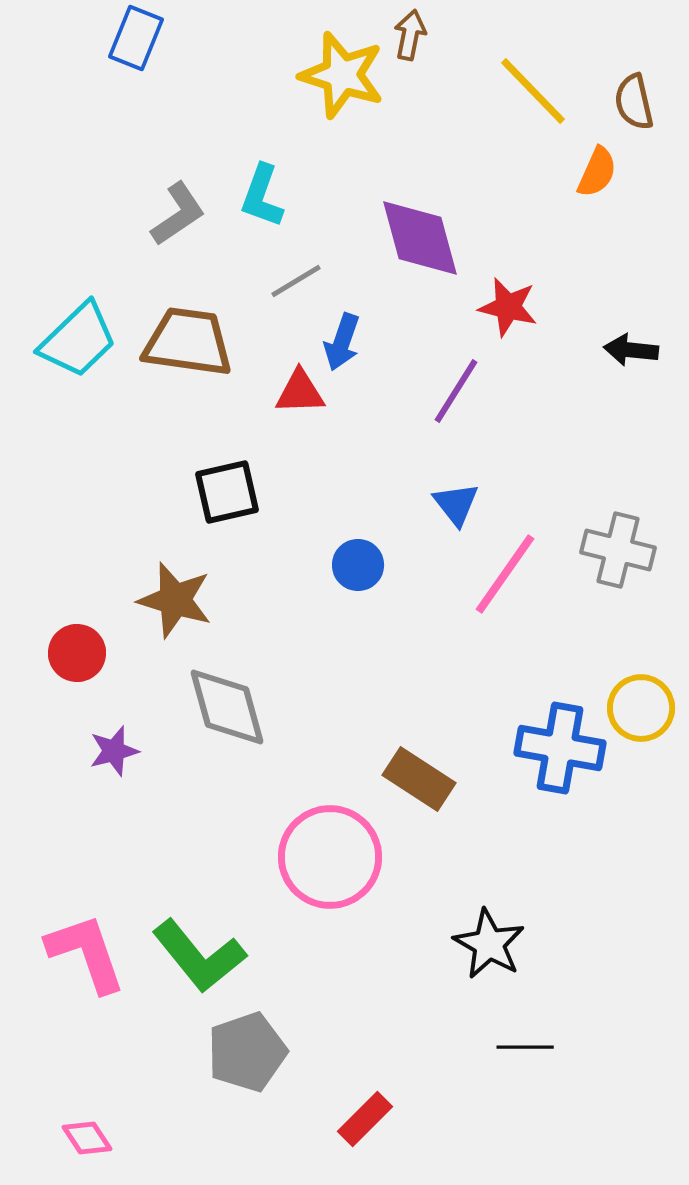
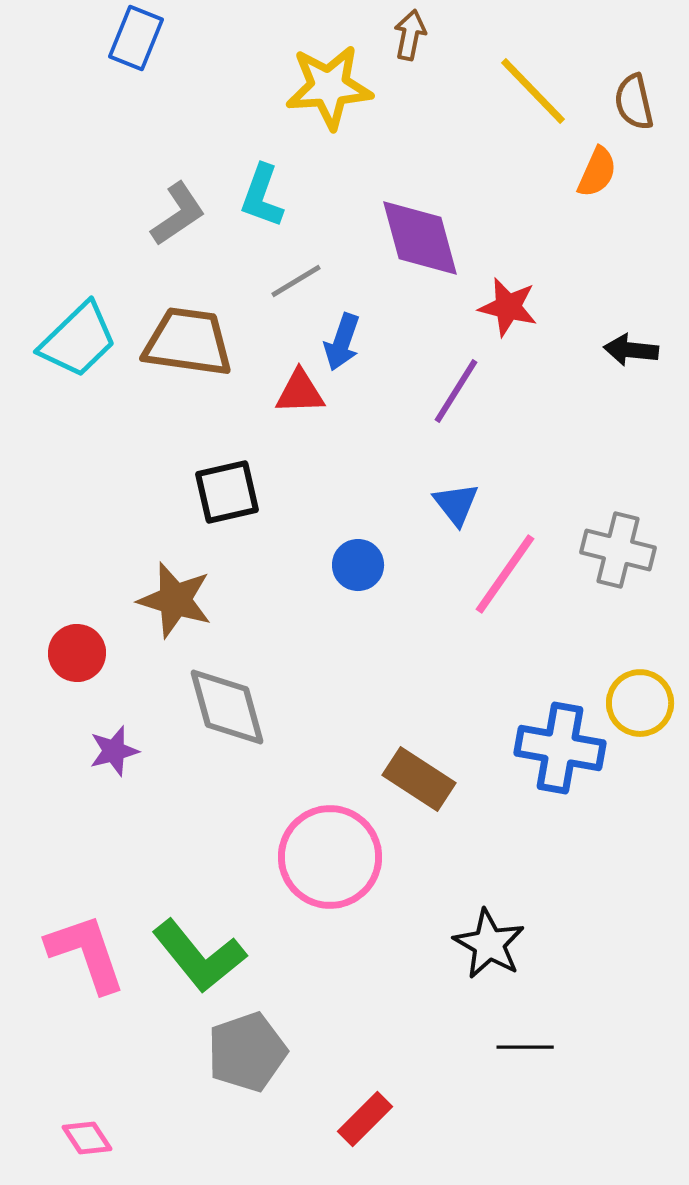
yellow star: moved 13 px left, 12 px down; rotated 22 degrees counterclockwise
yellow circle: moved 1 px left, 5 px up
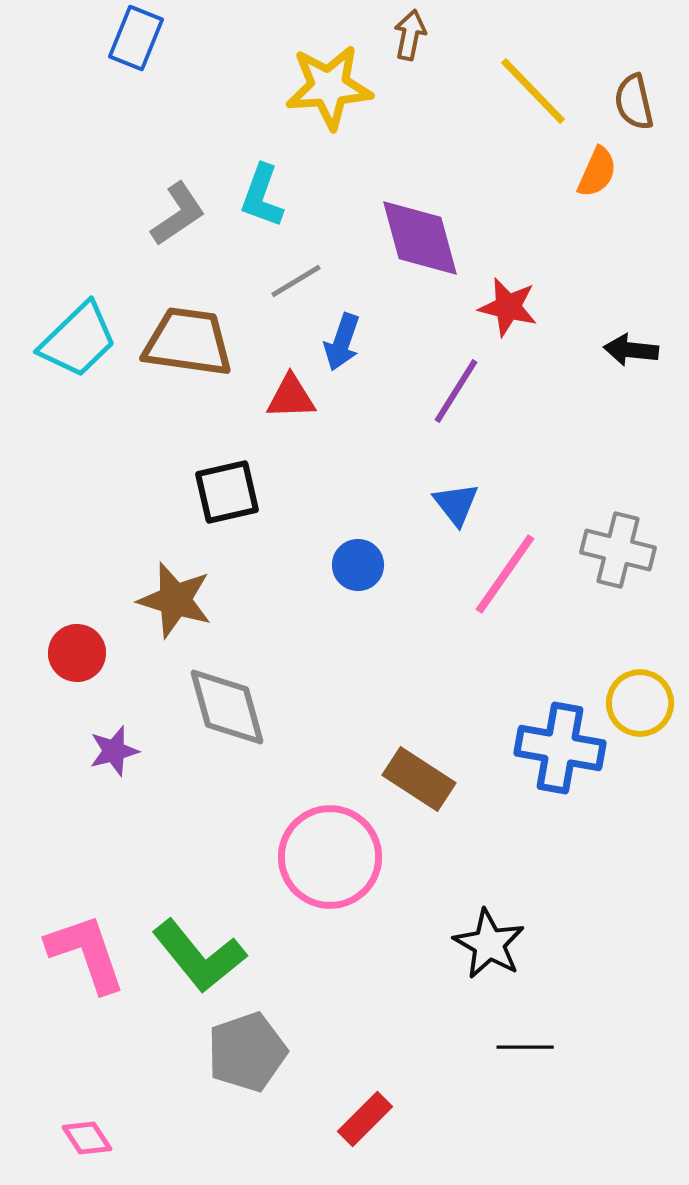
red triangle: moved 9 px left, 5 px down
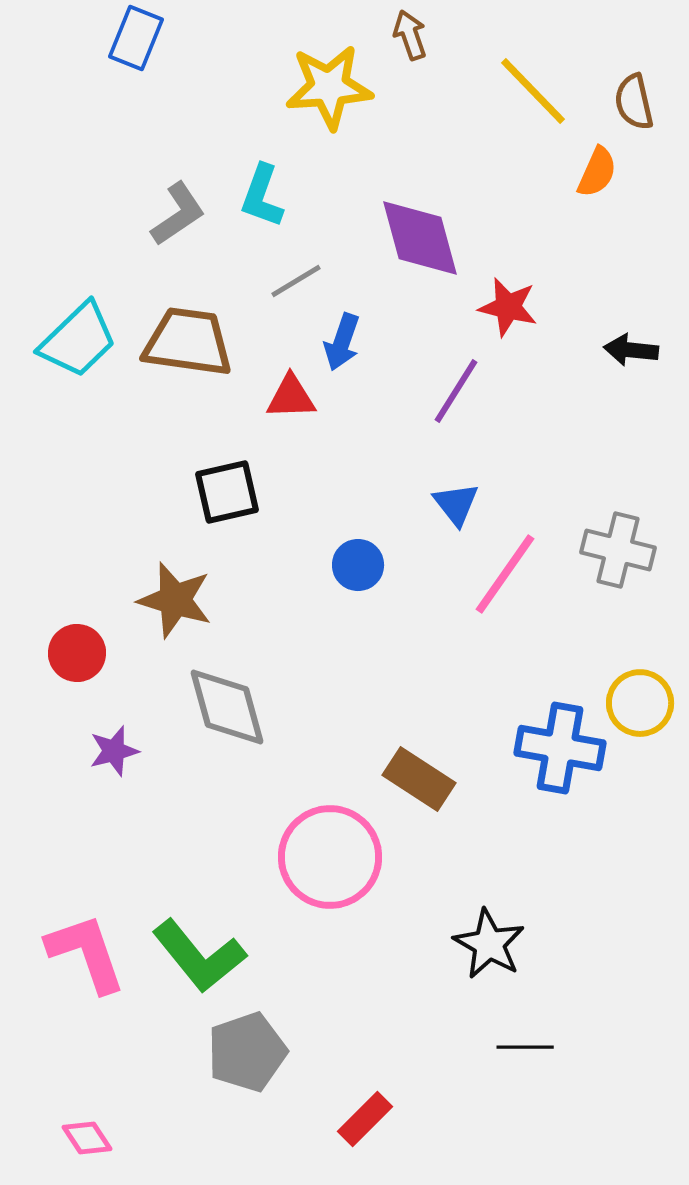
brown arrow: rotated 30 degrees counterclockwise
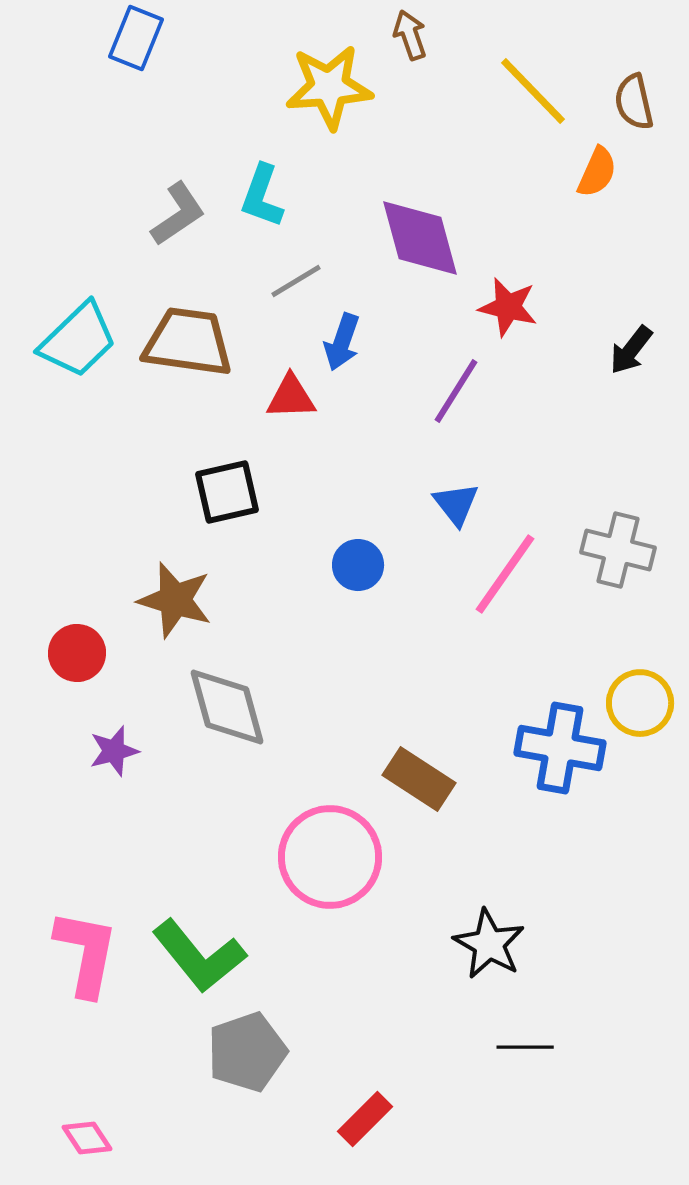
black arrow: rotated 58 degrees counterclockwise
pink L-shape: rotated 30 degrees clockwise
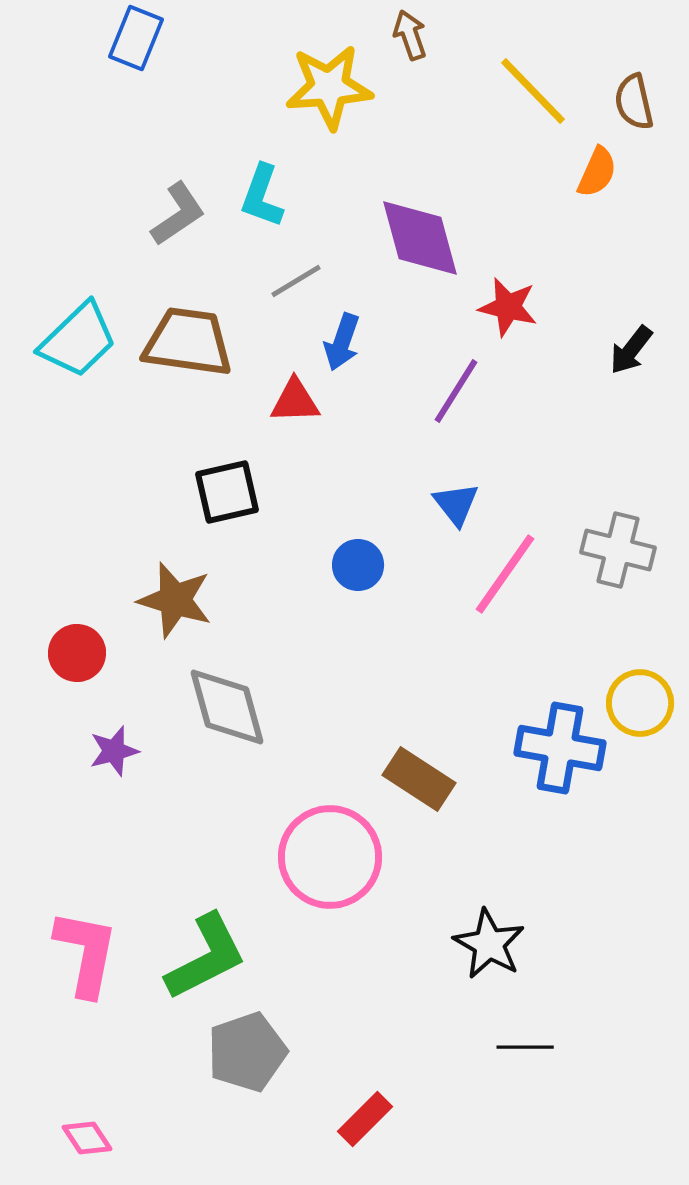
red triangle: moved 4 px right, 4 px down
green L-shape: moved 7 px right, 1 px down; rotated 78 degrees counterclockwise
